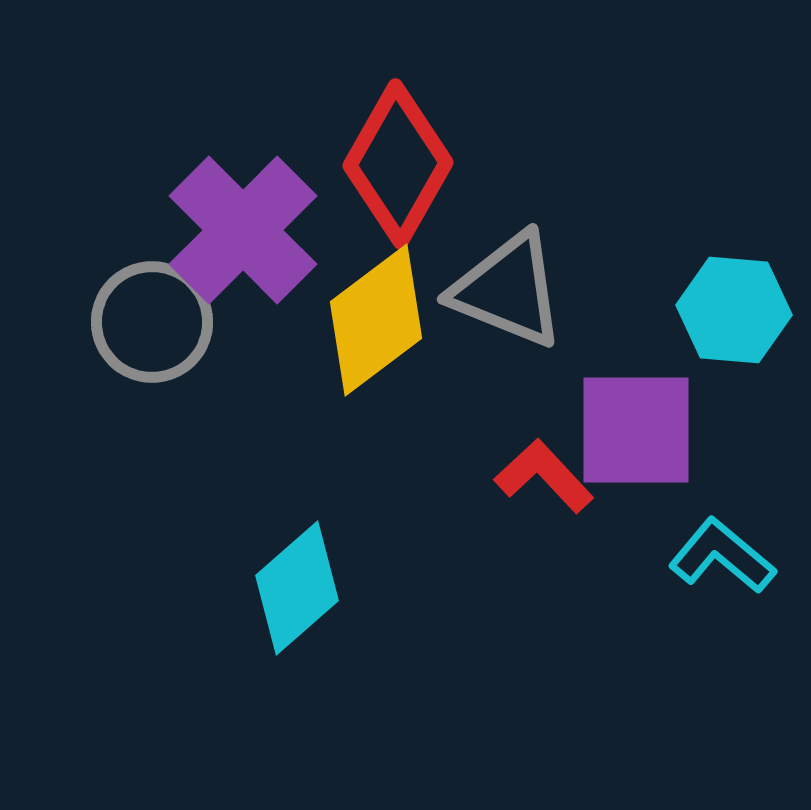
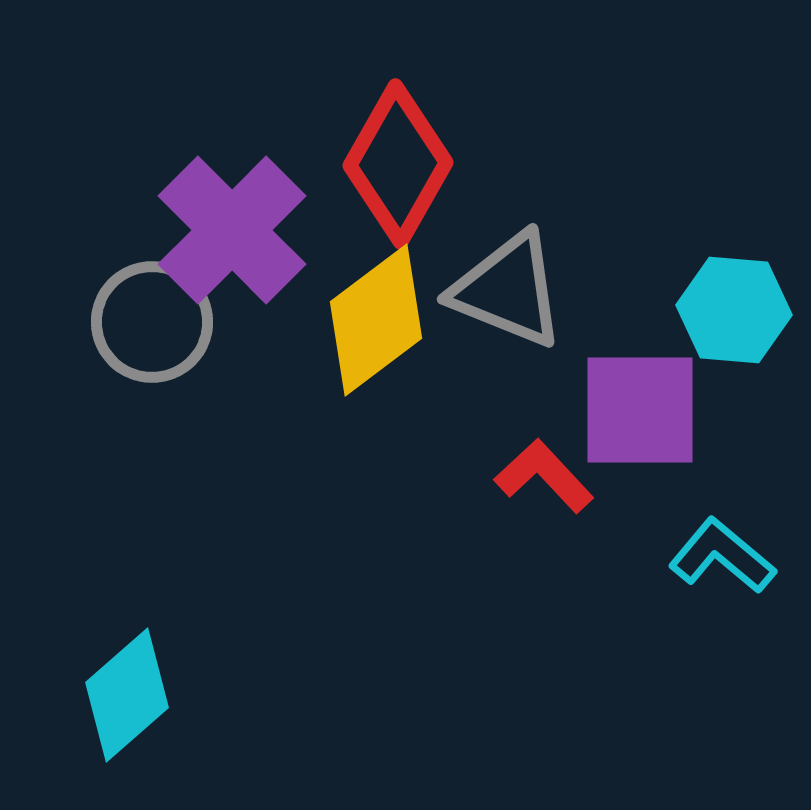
purple cross: moved 11 px left
purple square: moved 4 px right, 20 px up
cyan diamond: moved 170 px left, 107 px down
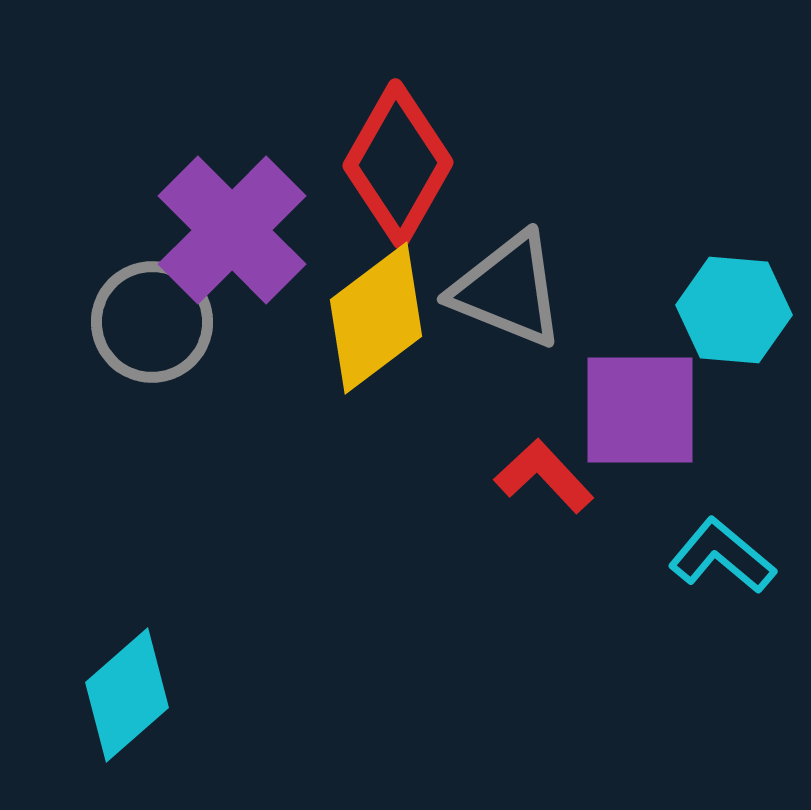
yellow diamond: moved 2 px up
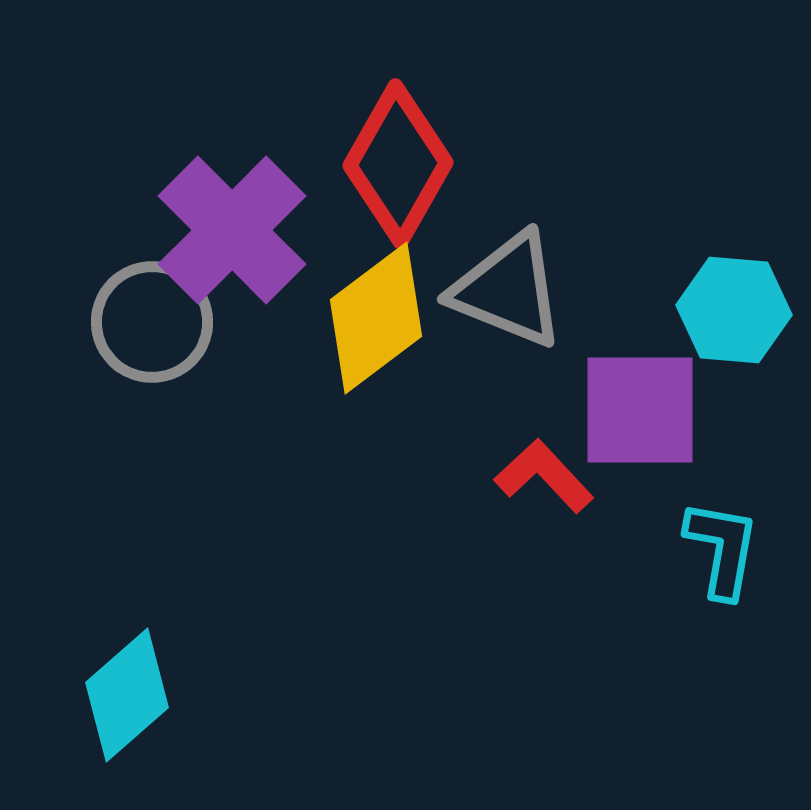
cyan L-shape: moved 7 px up; rotated 60 degrees clockwise
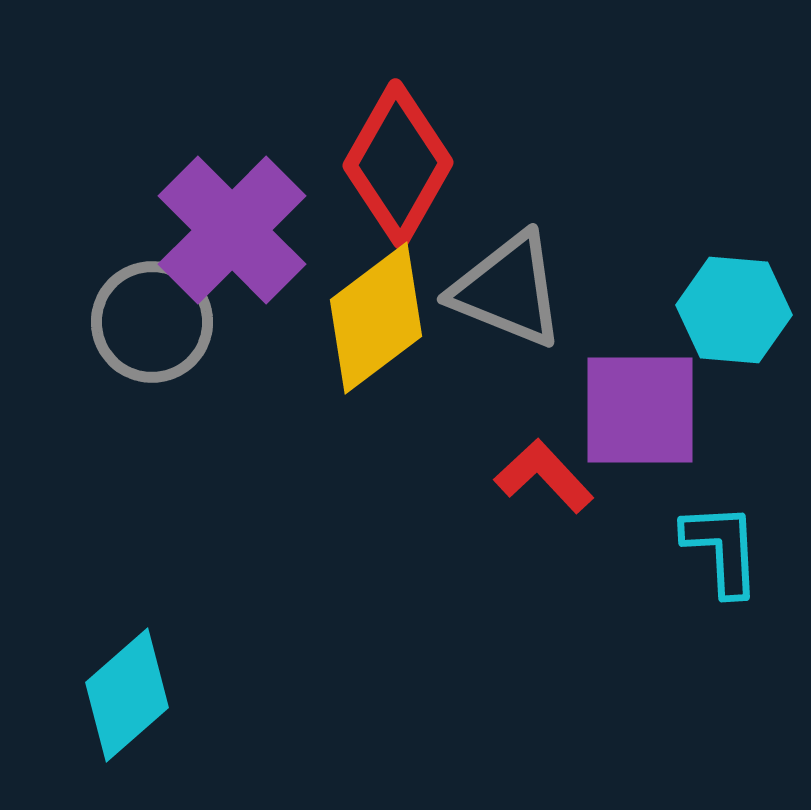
cyan L-shape: rotated 13 degrees counterclockwise
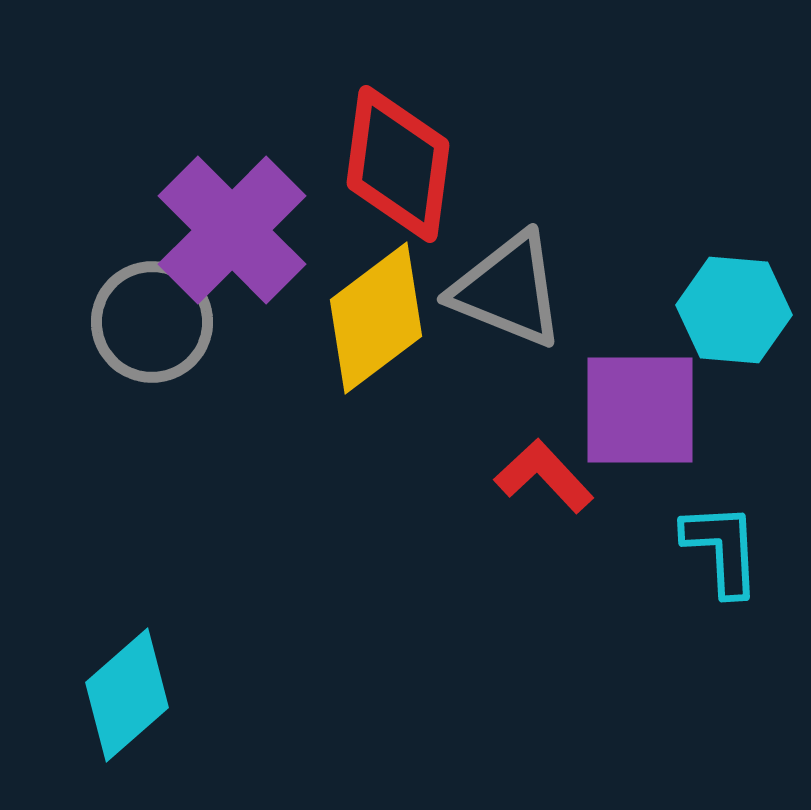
red diamond: rotated 22 degrees counterclockwise
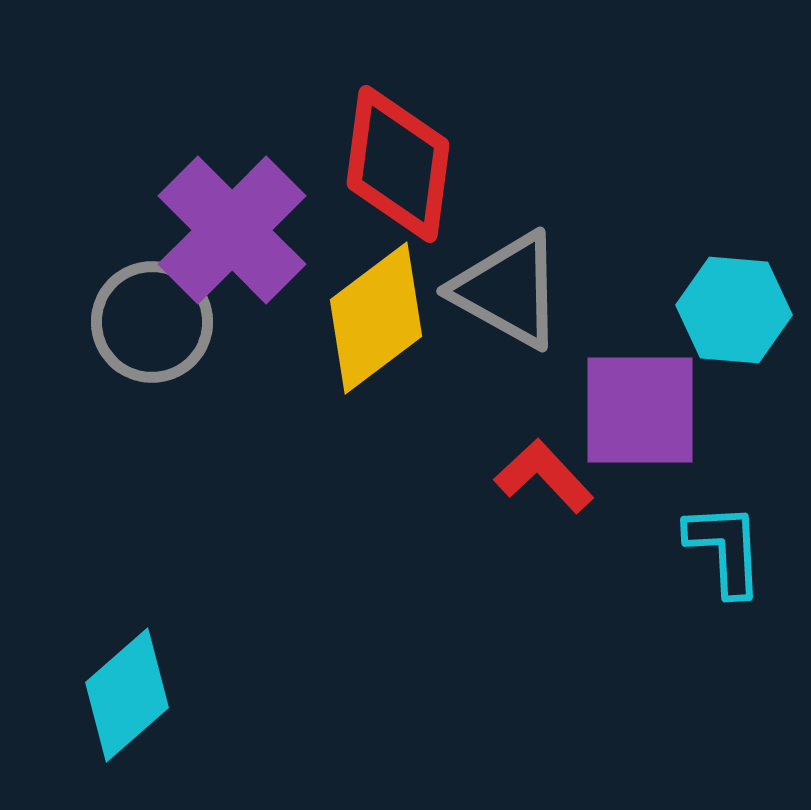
gray triangle: rotated 7 degrees clockwise
cyan L-shape: moved 3 px right
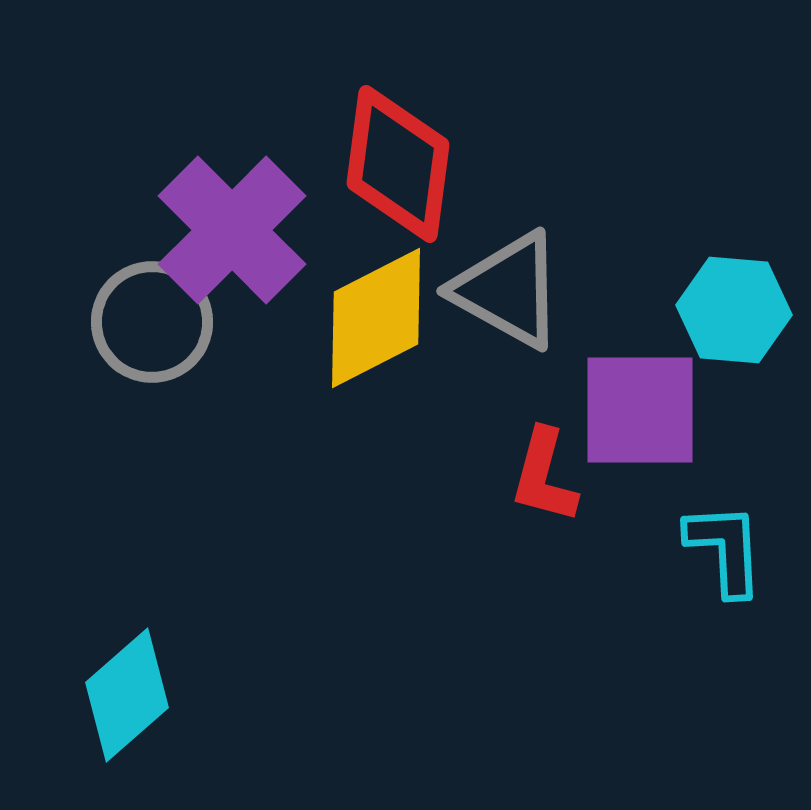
yellow diamond: rotated 10 degrees clockwise
red L-shape: rotated 122 degrees counterclockwise
